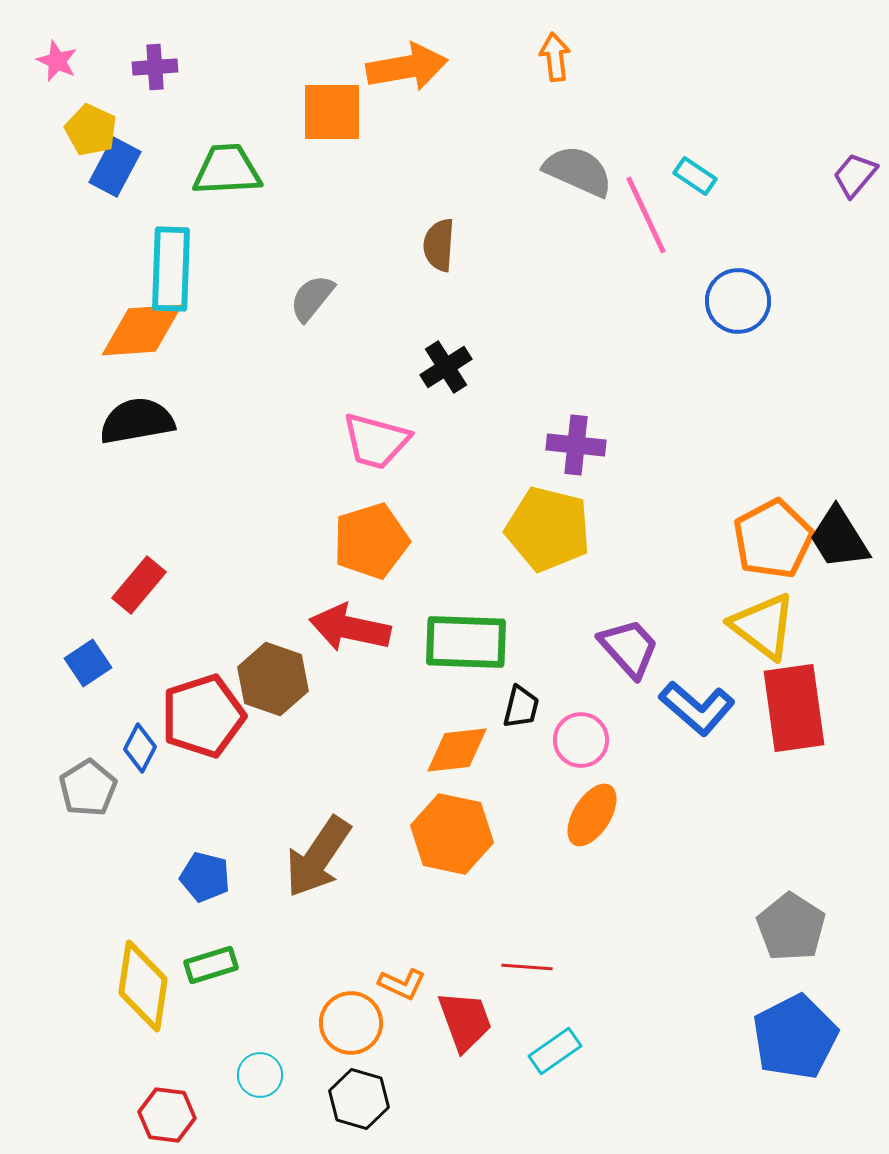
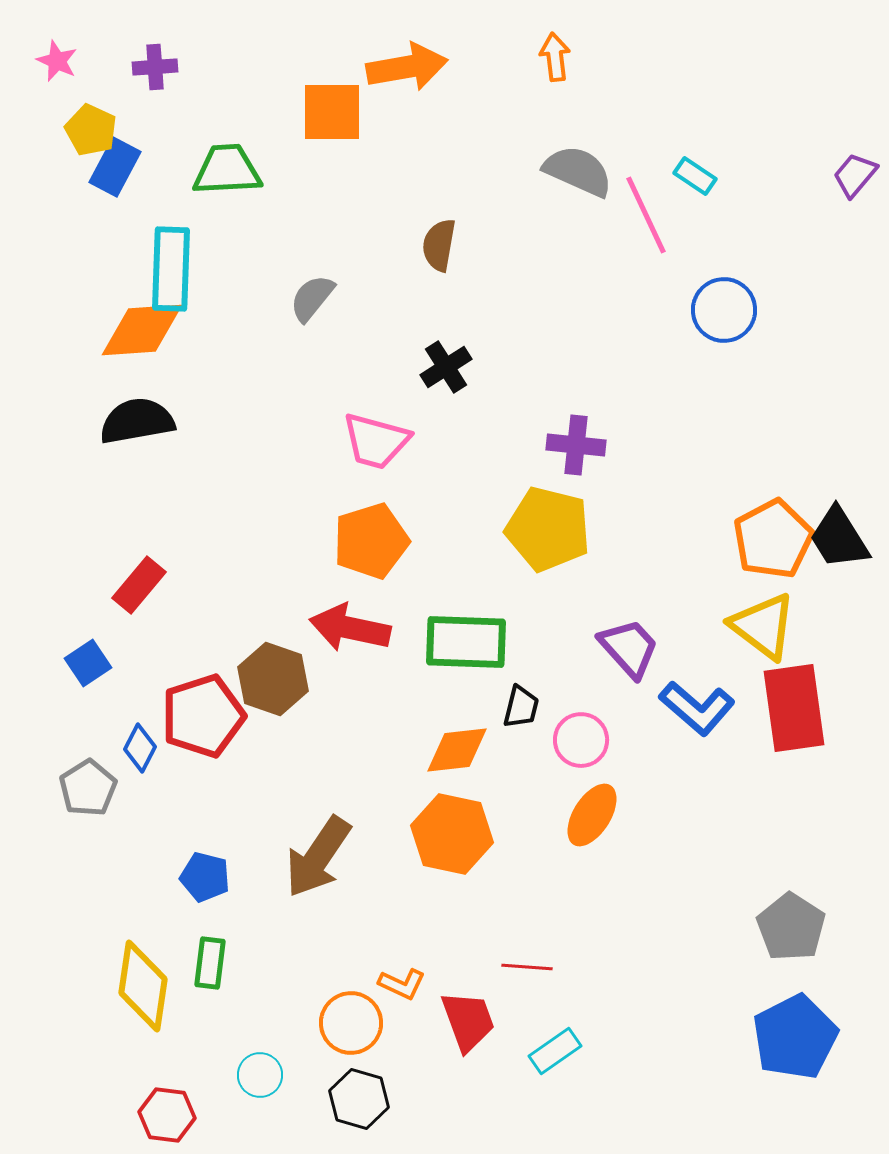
brown semicircle at (439, 245): rotated 6 degrees clockwise
blue circle at (738, 301): moved 14 px left, 9 px down
green rectangle at (211, 965): moved 1 px left, 2 px up; rotated 66 degrees counterclockwise
red trapezoid at (465, 1021): moved 3 px right
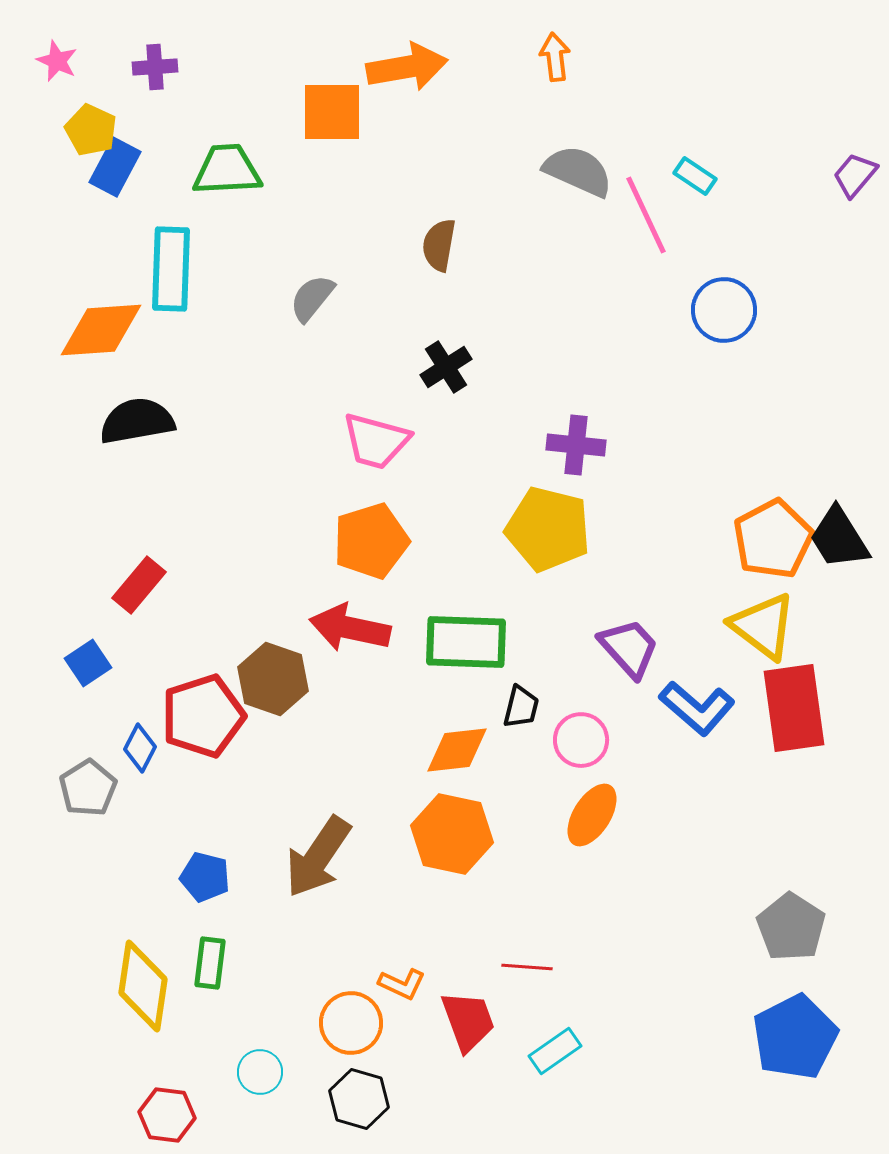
orange diamond at (142, 330): moved 41 px left
cyan circle at (260, 1075): moved 3 px up
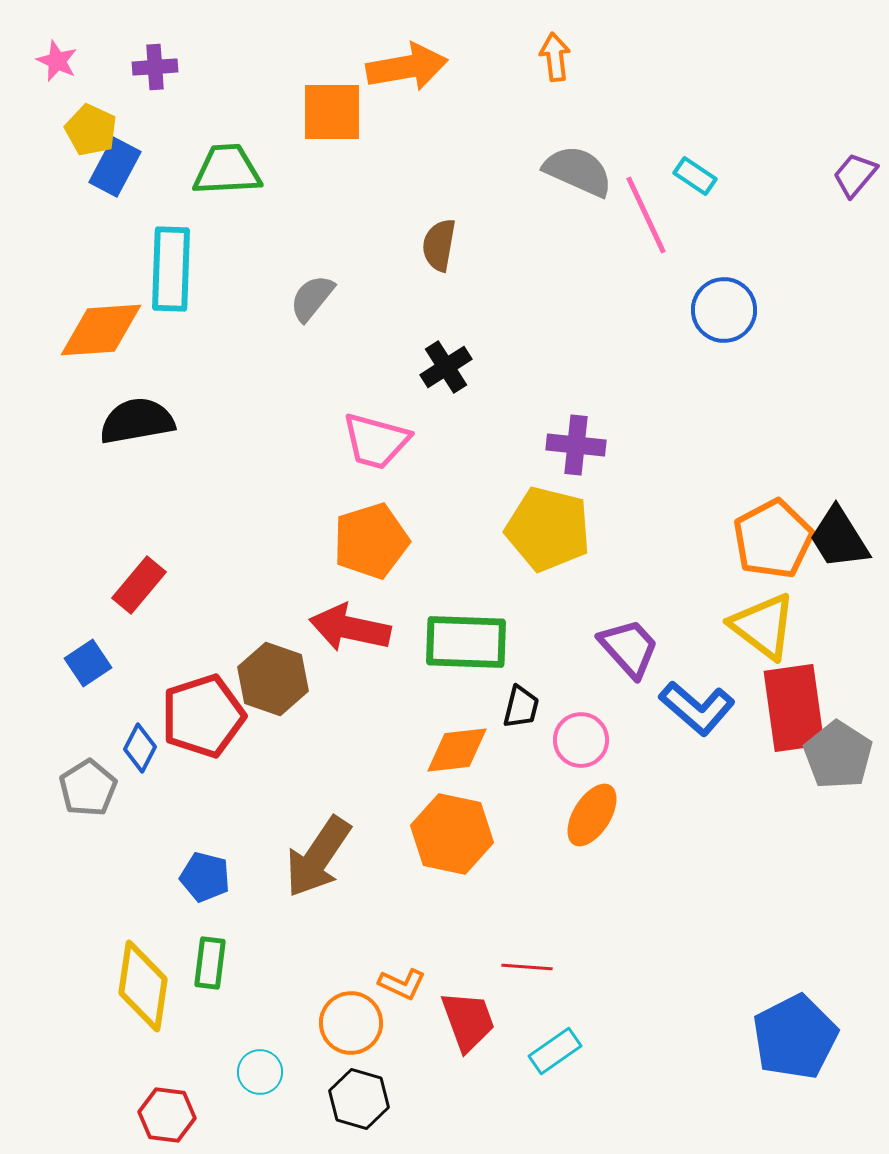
gray pentagon at (791, 927): moved 47 px right, 172 px up
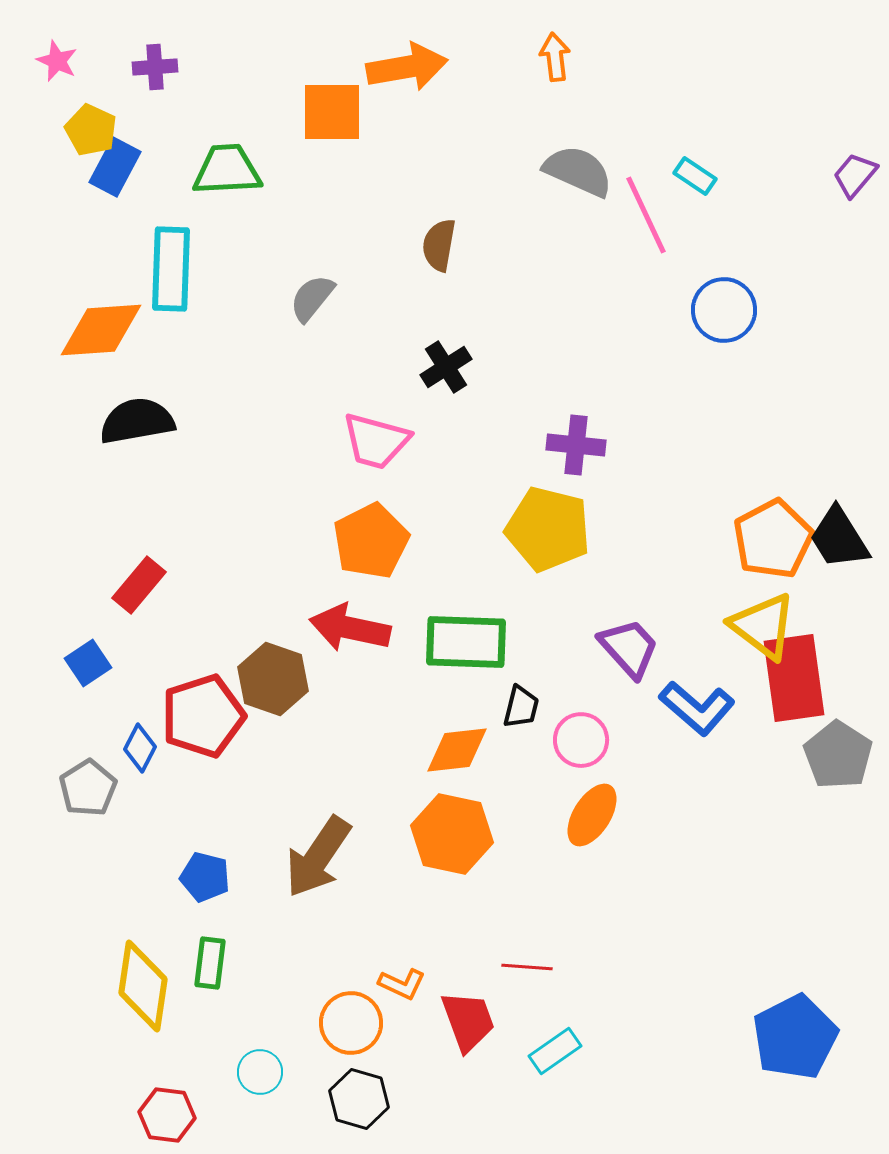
orange pentagon at (371, 541): rotated 10 degrees counterclockwise
red rectangle at (794, 708): moved 30 px up
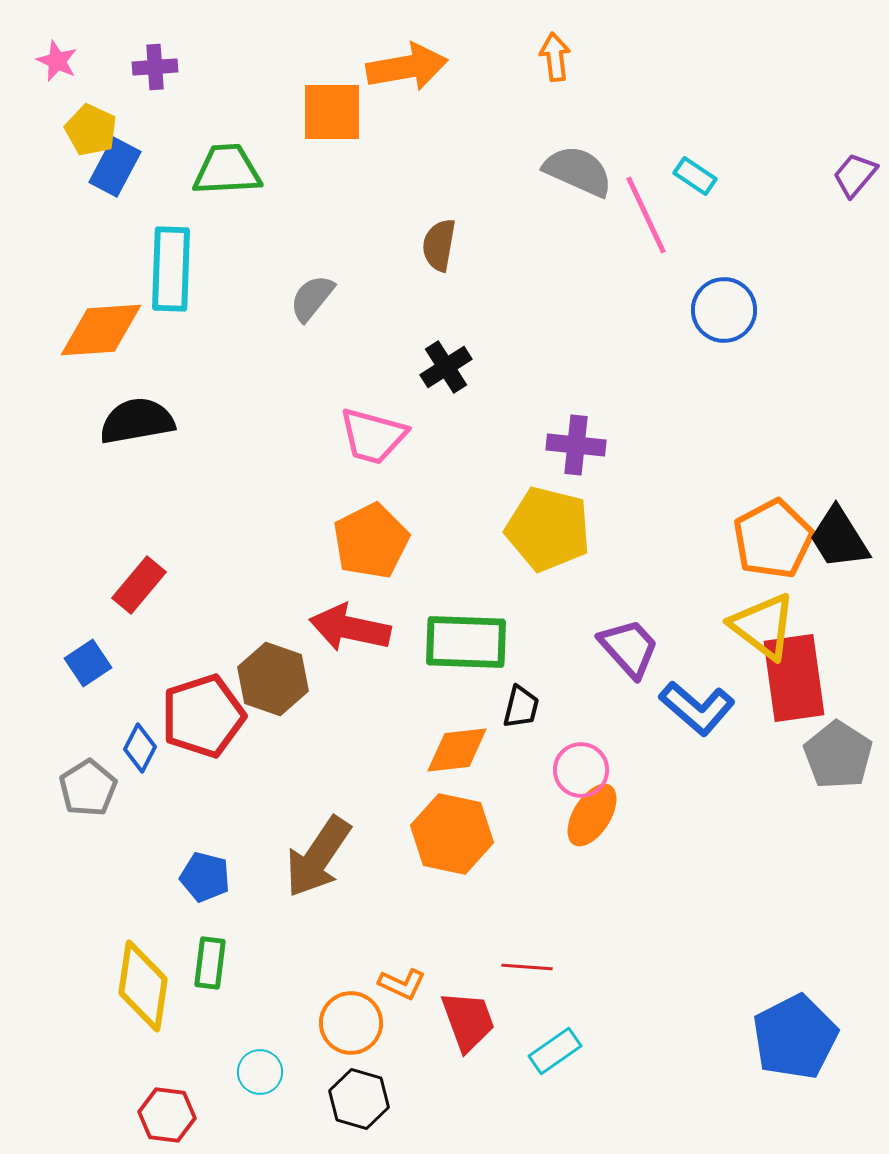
pink trapezoid at (376, 441): moved 3 px left, 5 px up
pink circle at (581, 740): moved 30 px down
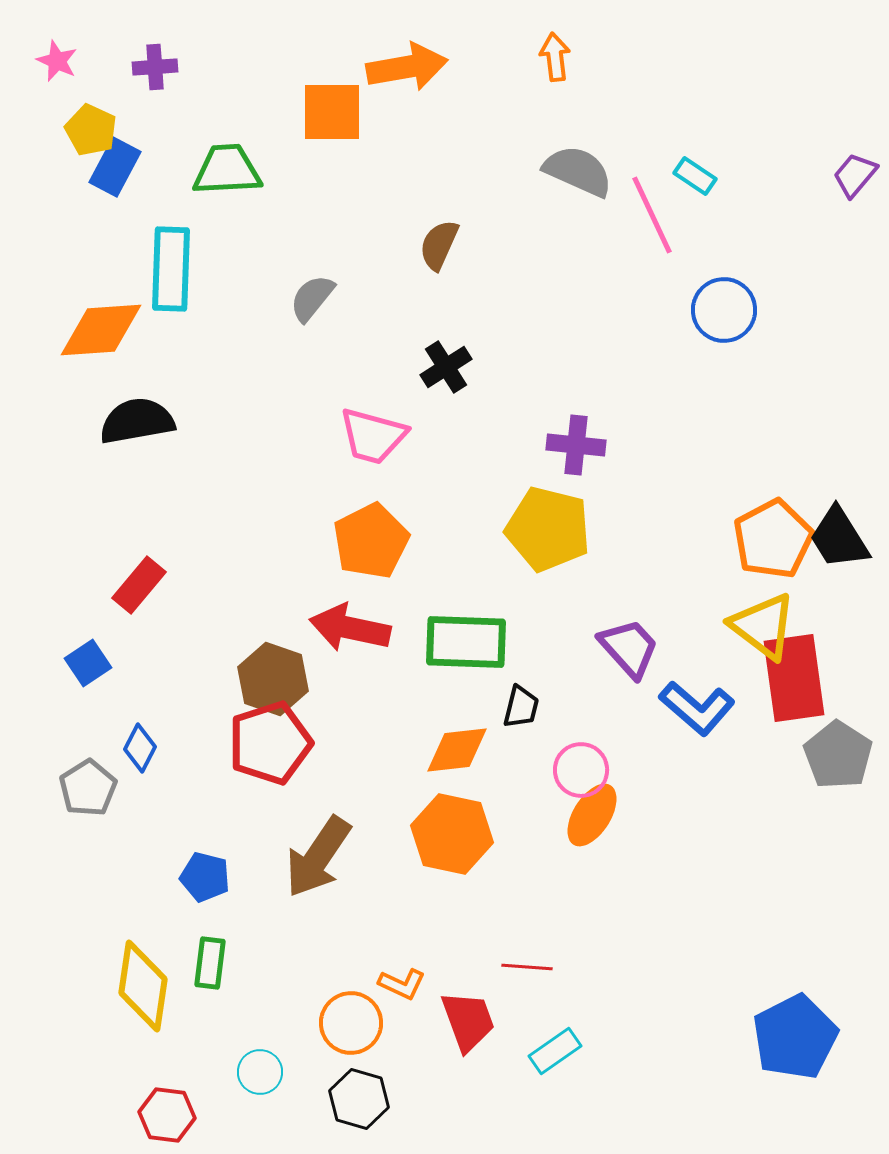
pink line at (646, 215): moved 6 px right
brown semicircle at (439, 245): rotated 14 degrees clockwise
red pentagon at (203, 716): moved 67 px right, 27 px down
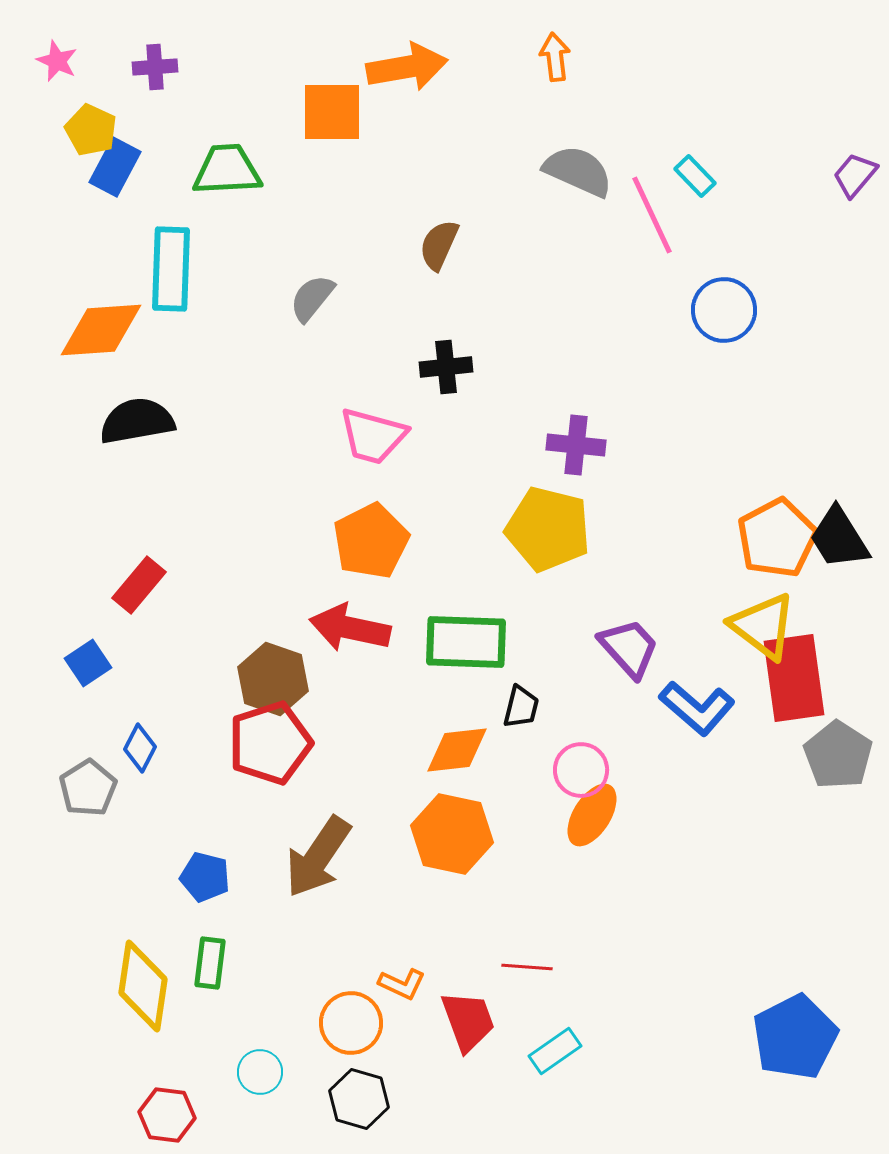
cyan rectangle at (695, 176): rotated 12 degrees clockwise
black cross at (446, 367): rotated 27 degrees clockwise
orange pentagon at (773, 539): moved 4 px right, 1 px up
